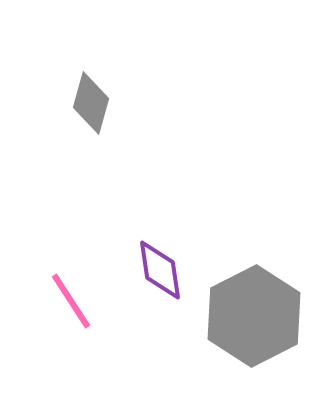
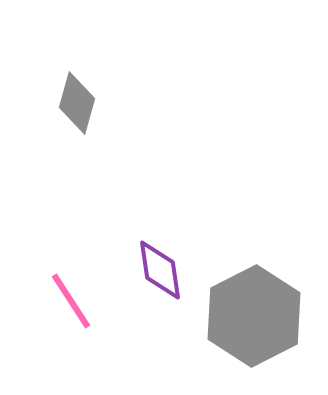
gray diamond: moved 14 px left
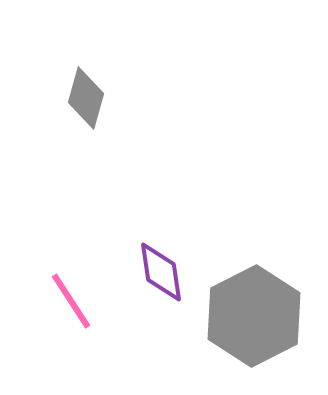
gray diamond: moved 9 px right, 5 px up
purple diamond: moved 1 px right, 2 px down
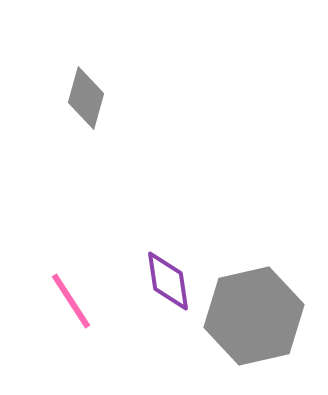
purple diamond: moved 7 px right, 9 px down
gray hexagon: rotated 14 degrees clockwise
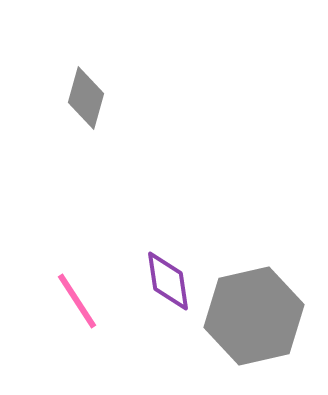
pink line: moved 6 px right
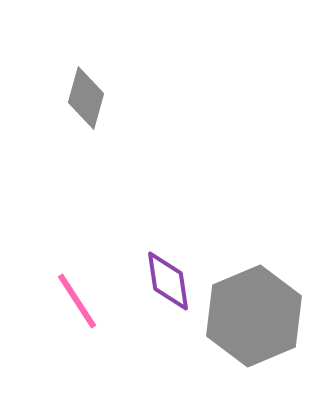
gray hexagon: rotated 10 degrees counterclockwise
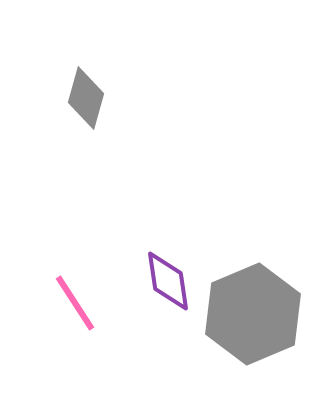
pink line: moved 2 px left, 2 px down
gray hexagon: moved 1 px left, 2 px up
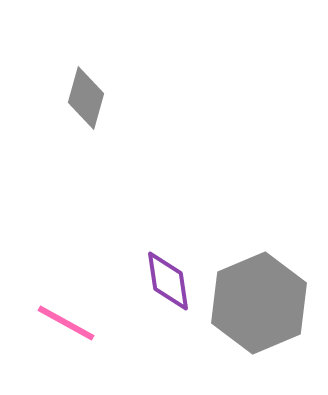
pink line: moved 9 px left, 20 px down; rotated 28 degrees counterclockwise
gray hexagon: moved 6 px right, 11 px up
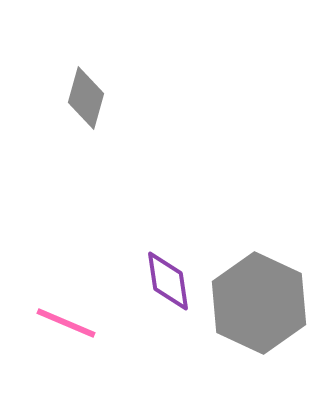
gray hexagon: rotated 12 degrees counterclockwise
pink line: rotated 6 degrees counterclockwise
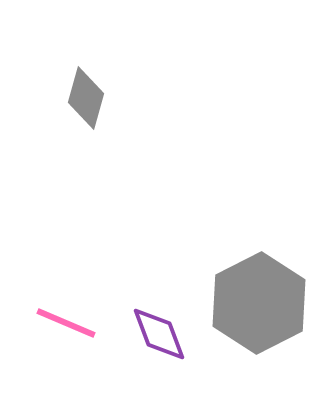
purple diamond: moved 9 px left, 53 px down; rotated 12 degrees counterclockwise
gray hexagon: rotated 8 degrees clockwise
